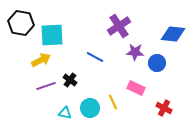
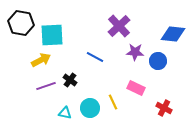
purple cross: rotated 10 degrees counterclockwise
blue circle: moved 1 px right, 2 px up
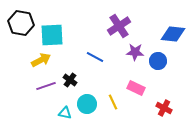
purple cross: rotated 10 degrees clockwise
cyan circle: moved 3 px left, 4 px up
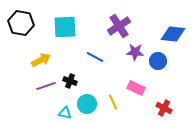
cyan square: moved 13 px right, 8 px up
black cross: moved 1 px down; rotated 16 degrees counterclockwise
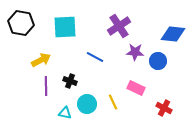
purple line: rotated 72 degrees counterclockwise
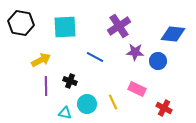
pink rectangle: moved 1 px right, 1 px down
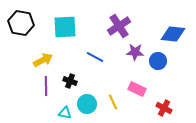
yellow arrow: moved 2 px right
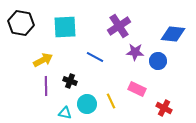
yellow line: moved 2 px left, 1 px up
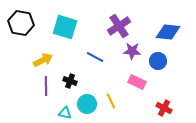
cyan square: rotated 20 degrees clockwise
blue diamond: moved 5 px left, 2 px up
purple star: moved 3 px left, 1 px up
pink rectangle: moved 7 px up
